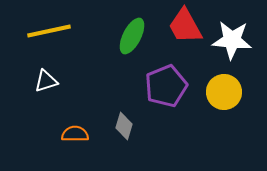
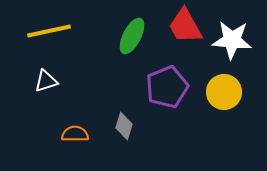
purple pentagon: moved 1 px right, 1 px down
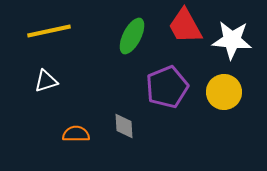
gray diamond: rotated 20 degrees counterclockwise
orange semicircle: moved 1 px right
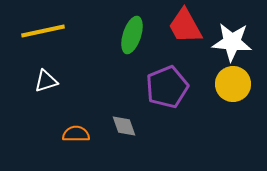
yellow line: moved 6 px left
green ellipse: moved 1 px up; rotated 9 degrees counterclockwise
white star: moved 2 px down
yellow circle: moved 9 px right, 8 px up
gray diamond: rotated 16 degrees counterclockwise
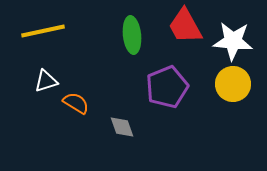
green ellipse: rotated 24 degrees counterclockwise
white star: moved 1 px right, 1 px up
gray diamond: moved 2 px left, 1 px down
orange semicircle: moved 31 px up; rotated 32 degrees clockwise
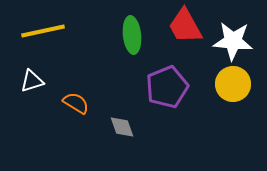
white triangle: moved 14 px left
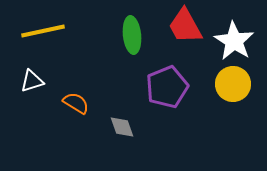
white star: moved 1 px right; rotated 27 degrees clockwise
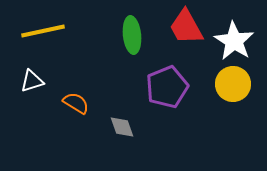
red trapezoid: moved 1 px right, 1 px down
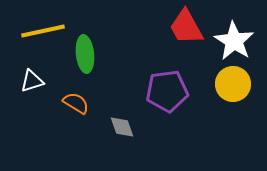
green ellipse: moved 47 px left, 19 px down
purple pentagon: moved 4 px down; rotated 15 degrees clockwise
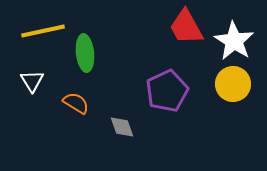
green ellipse: moved 1 px up
white triangle: rotated 45 degrees counterclockwise
purple pentagon: rotated 18 degrees counterclockwise
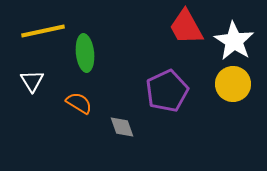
orange semicircle: moved 3 px right
